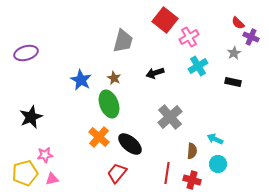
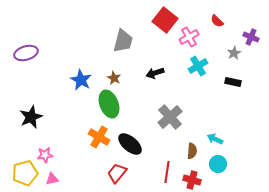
red semicircle: moved 21 px left, 2 px up
orange cross: rotated 10 degrees counterclockwise
red line: moved 1 px up
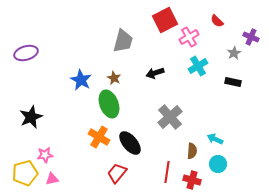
red square: rotated 25 degrees clockwise
black ellipse: moved 1 px up; rotated 10 degrees clockwise
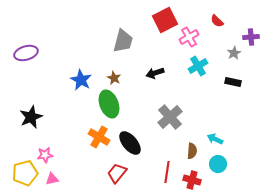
purple cross: rotated 28 degrees counterclockwise
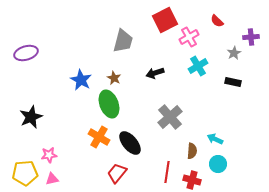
pink star: moved 4 px right
yellow pentagon: rotated 10 degrees clockwise
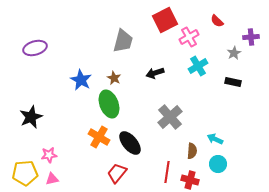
purple ellipse: moved 9 px right, 5 px up
red cross: moved 2 px left
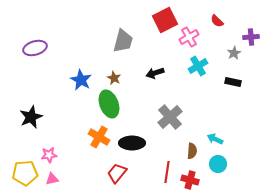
black ellipse: moved 2 px right; rotated 50 degrees counterclockwise
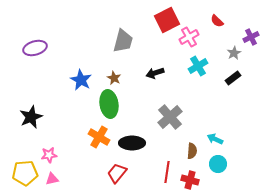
red square: moved 2 px right
purple cross: rotated 21 degrees counterclockwise
black rectangle: moved 4 px up; rotated 49 degrees counterclockwise
green ellipse: rotated 12 degrees clockwise
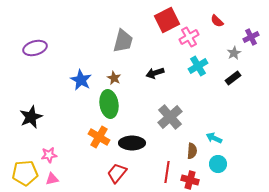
cyan arrow: moved 1 px left, 1 px up
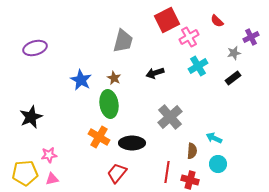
gray star: rotated 16 degrees clockwise
